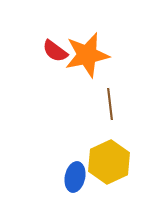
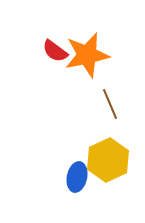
brown line: rotated 16 degrees counterclockwise
yellow hexagon: moved 1 px left, 2 px up
blue ellipse: moved 2 px right
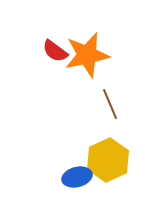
blue ellipse: rotated 64 degrees clockwise
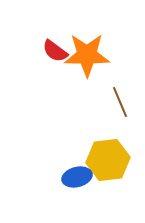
orange star: rotated 12 degrees clockwise
brown line: moved 10 px right, 2 px up
yellow hexagon: rotated 18 degrees clockwise
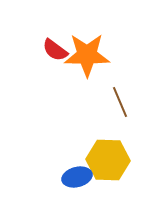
red semicircle: moved 1 px up
yellow hexagon: rotated 9 degrees clockwise
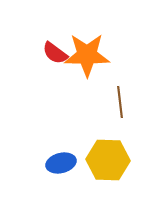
red semicircle: moved 3 px down
brown line: rotated 16 degrees clockwise
blue ellipse: moved 16 px left, 14 px up
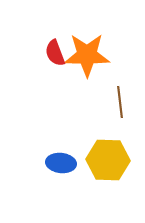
red semicircle: rotated 32 degrees clockwise
blue ellipse: rotated 20 degrees clockwise
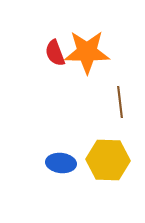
orange star: moved 3 px up
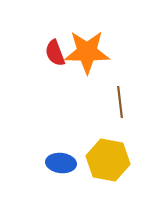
yellow hexagon: rotated 9 degrees clockwise
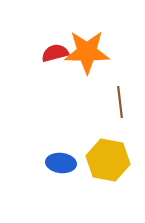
red semicircle: rotated 96 degrees clockwise
